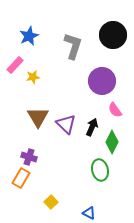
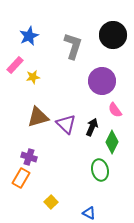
brown triangle: rotated 45 degrees clockwise
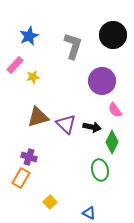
black arrow: rotated 78 degrees clockwise
yellow square: moved 1 px left
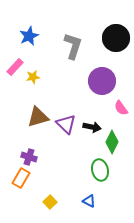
black circle: moved 3 px right, 3 px down
pink rectangle: moved 2 px down
pink semicircle: moved 6 px right, 2 px up
blue triangle: moved 12 px up
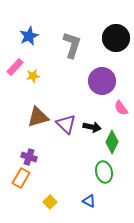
gray L-shape: moved 1 px left, 1 px up
yellow star: moved 1 px up
green ellipse: moved 4 px right, 2 px down
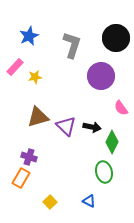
yellow star: moved 2 px right, 1 px down
purple circle: moved 1 px left, 5 px up
purple triangle: moved 2 px down
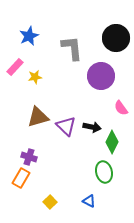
gray L-shape: moved 3 px down; rotated 24 degrees counterclockwise
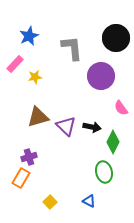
pink rectangle: moved 3 px up
green diamond: moved 1 px right
purple cross: rotated 35 degrees counterclockwise
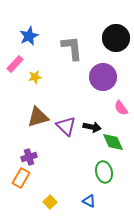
purple circle: moved 2 px right, 1 px down
green diamond: rotated 50 degrees counterclockwise
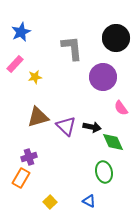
blue star: moved 8 px left, 4 px up
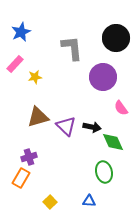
blue triangle: rotated 24 degrees counterclockwise
